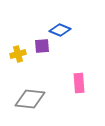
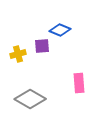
gray diamond: rotated 24 degrees clockwise
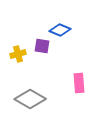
purple square: rotated 14 degrees clockwise
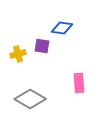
blue diamond: moved 2 px right, 2 px up; rotated 15 degrees counterclockwise
